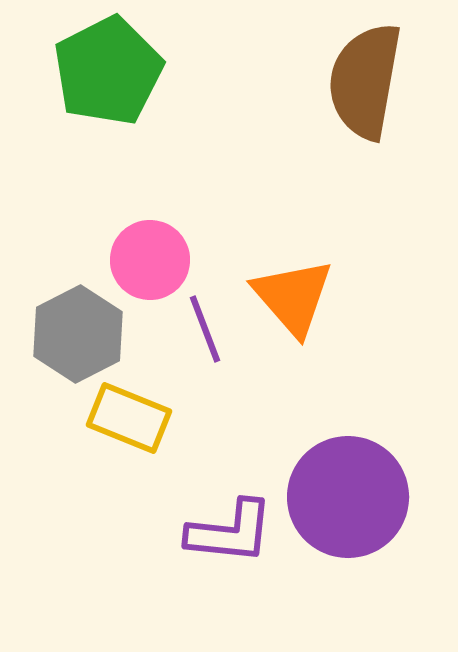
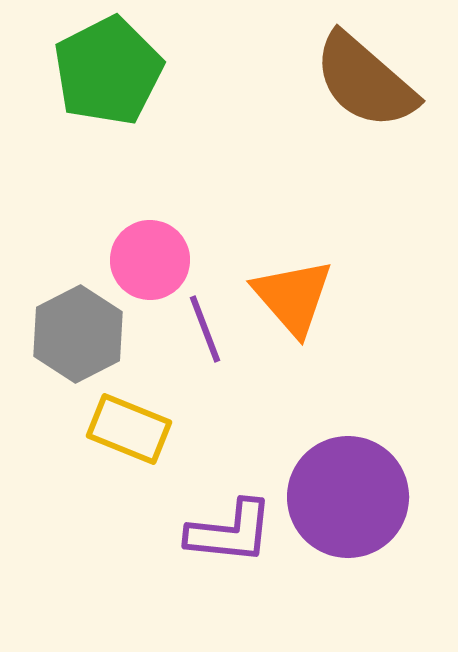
brown semicircle: rotated 59 degrees counterclockwise
yellow rectangle: moved 11 px down
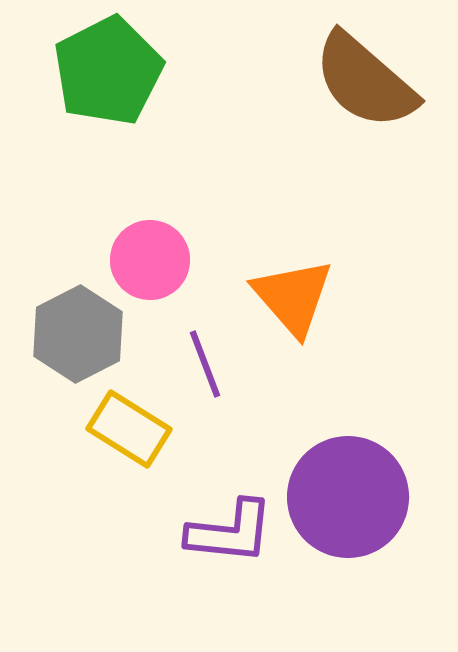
purple line: moved 35 px down
yellow rectangle: rotated 10 degrees clockwise
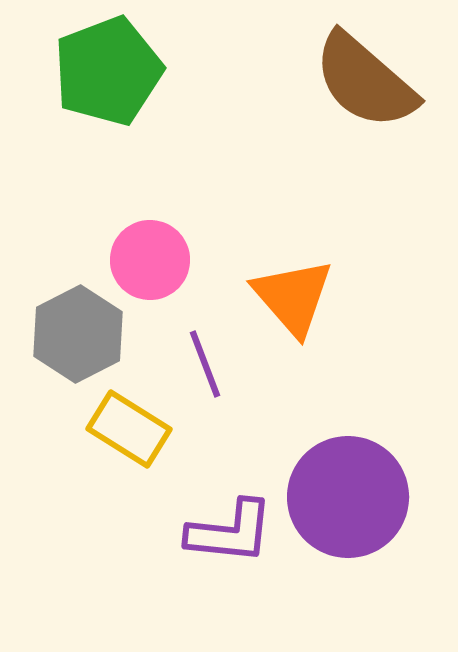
green pentagon: rotated 6 degrees clockwise
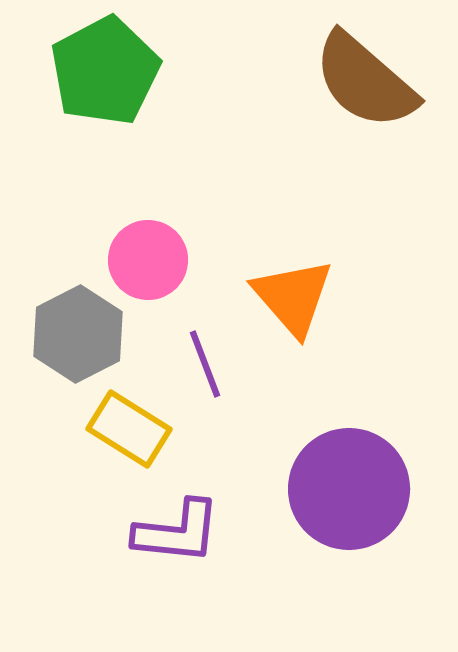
green pentagon: moved 3 px left; rotated 7 degrees counterclockwise
pink circle: moved 2 px left
purple circle: moved 1 px right, 8 px up
purple L-shape: moved 53 px left
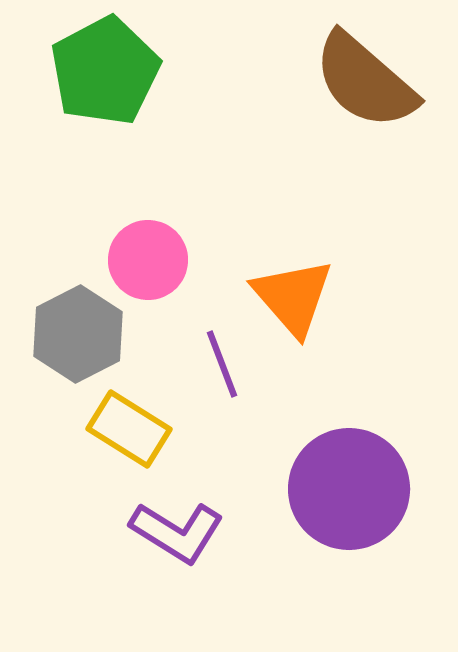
purple line: moved 17 px right
purple L-shape: rotated 26 degrees clockwise
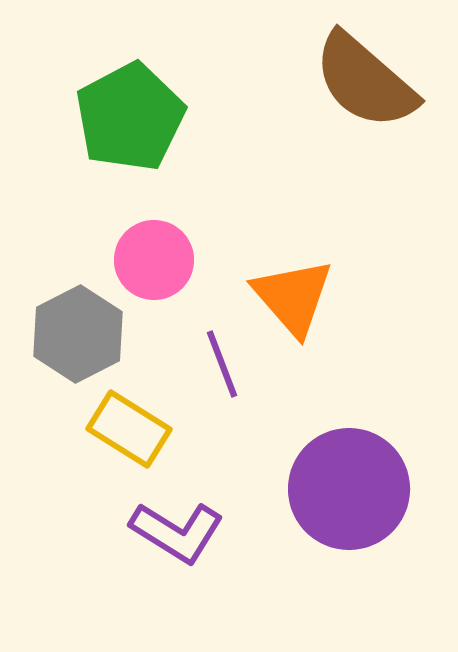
green pentagon: moved 25 px right, 46 px down
pink circle: moved 6 px right
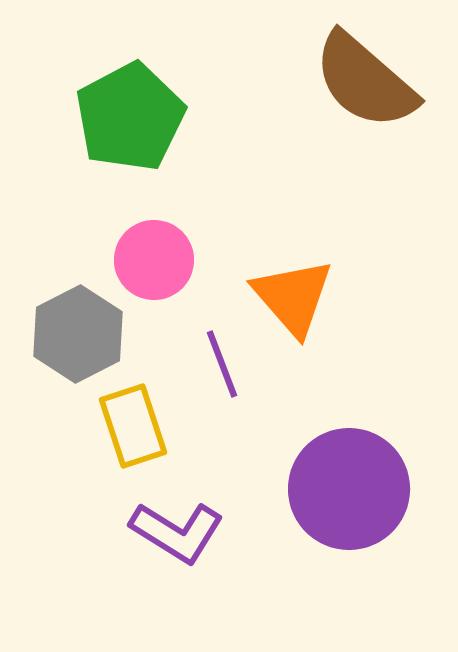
yellow rectangle: moved 4 px right, 3 px up; rotated 40 degrees clockwise
